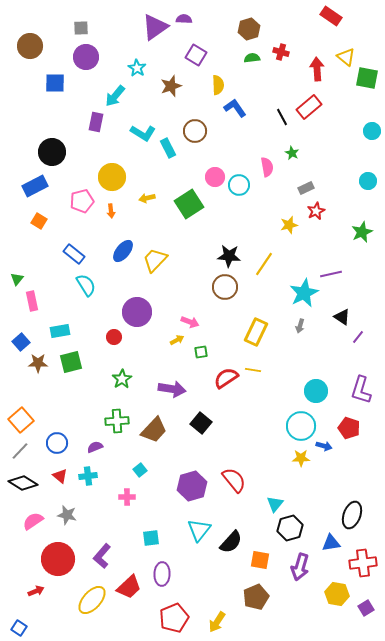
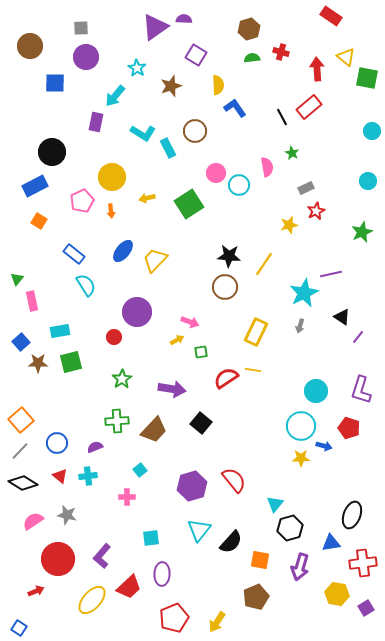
pink circle at (215, 177): moved 1 px right, 4 px up
pink pentagon at (82, 201): rotated 10 degrees counterclockwise
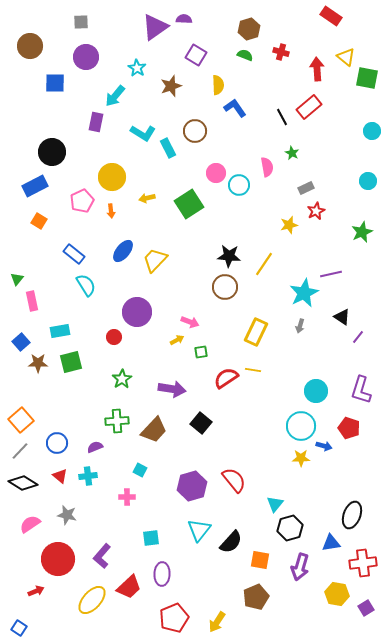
gray square at (81, 28): moved 6 px up
green semicircle at (252, 58): moved 7 px left, 3 px up; rotated 28 degrees clockwise
cyan square at (140, 470): rotated 24 degrees counterclockwise
pink semicircle at (33, 521): moved 3 px left, 3 px down
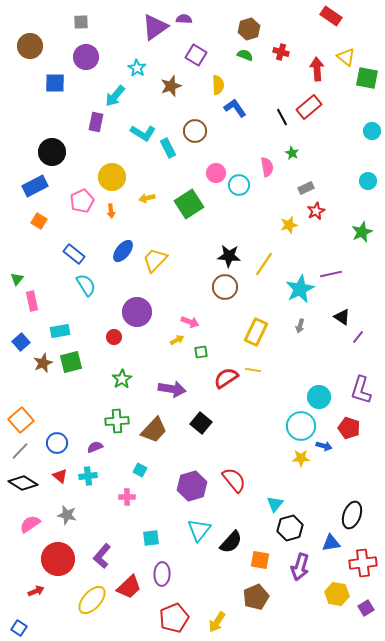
cyan star at (304, 293): moved 4 px left, 4 px up
brown star at (38, 363): moved 5 px right; rotated 24 degrees counterclockwise
cyan circle at (316, 391): moved 3 px right, 6 px down
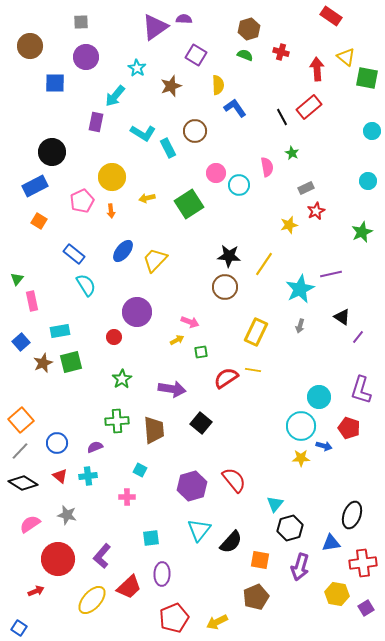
brown trapezoid at (154, 430): rotated 48 degrees counterclockwise
yellow arrow at (217, 622): rotated 30 degrees clockwise
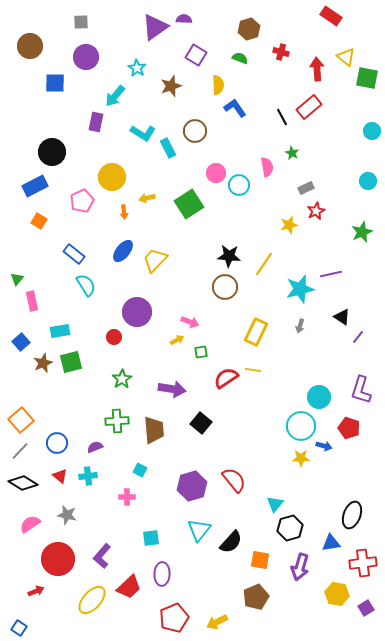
green semicircle at (245, 55): moved 5 px left, 3 px down
orange arrow at (111, 211): moved 13 px right, 1 px down
cyan star at (300, 289): rotated 12 degrees clockwise
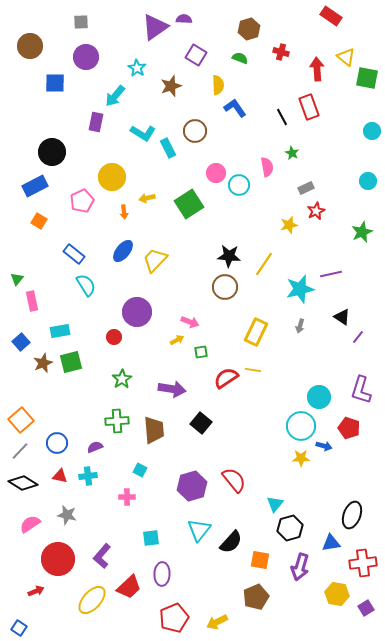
red rectangle at (309, 107): rotated 70 degrees counterclockwise
red triangle at (60, 476): rotated 28 degrees counterclockwise
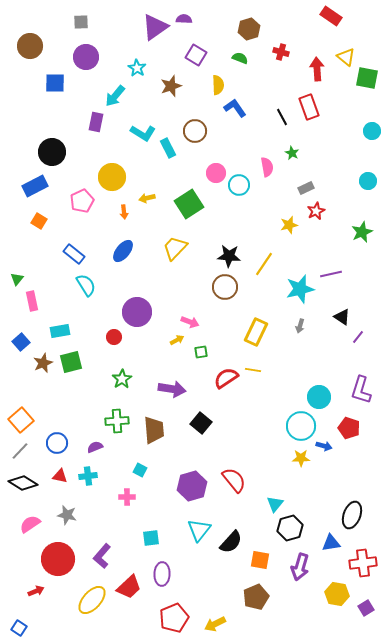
yellow trapezoid at (155, 260): moved 20 px right, 12 px up
yellow arrow at (217, 622): moved 2 px left, 2 px down
